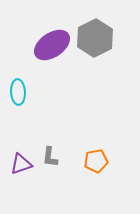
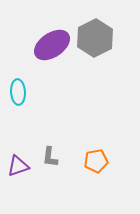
purple triangle: moved 3 px left, 2 px down
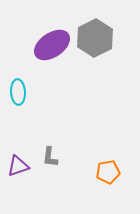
orange pentagon: moved 12 px right, 11 px down
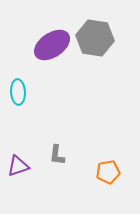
gray hexagon: rotated 24 degrees counterclockwise
gray L-shape: moved 7 px right, 2 px up
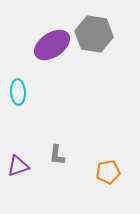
gray hexagon: moved 1 px left, 4 px up
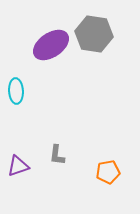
purple ellipse: moved 1 px left
cyan ellipse: moved 2 px left, 1 px up
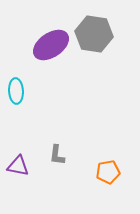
purple triangle: rotated 30 degrees clockwise
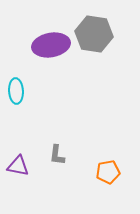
purple ellipse: rotated 24 degrees clockwise
